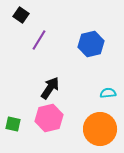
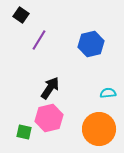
green square: moved 11 px right, 8 px down
orange circle: moved 1 px left
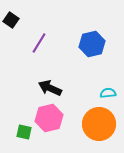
black square: moved 10 px left, 5 px down
purple line: moved 3 px down
blue hexagon: moved 1 px right
black arrow: rotated 100 degrees counterclockwise
orange circle: moved 5 px up
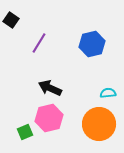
green square: moved 1 px right; rotated 35 degrees counterclockwise
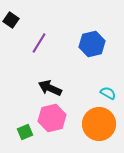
cyan semicircle: rotated 35 degrees clockwise
pink hexagon: moved 3 px right
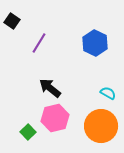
black square: moved 1 px right, 1 px down
blue hexagon: moved 3 px right, 1 px up; rotated 20 degrees counterclockwise
black arrow: rotated 15 degrees clockwise
pink hexagon: moved 3 px right
orange circle: moved 2 px right, 2 px down
green square: moved 3 px right; rotated 21 degrees counterclockwise
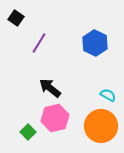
black square: moved 4 px right, 3 px up
cyan semicircle: moved 2 px down
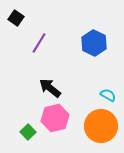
blue hexagon: moved 1 px left
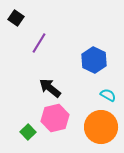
blue hexagon: moved 17 px down
orange circle: moved 1 px down
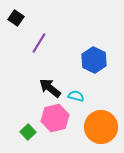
cyan semicircle: moved 32 px left, 1 px down; rotated 14 degrees counterclockwise
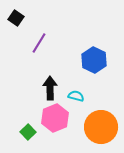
black arrow: rotated 50 degrees clockwise
pink hexagon: rotated 8 degrees counterclockwise
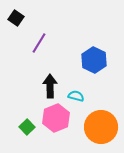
black arrow: moved 2 px up
pink hexagon: moved 1 px right
green square: moved 1 px left, 5 px up
